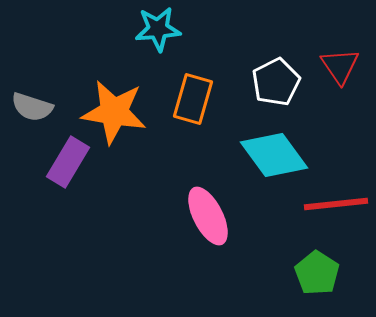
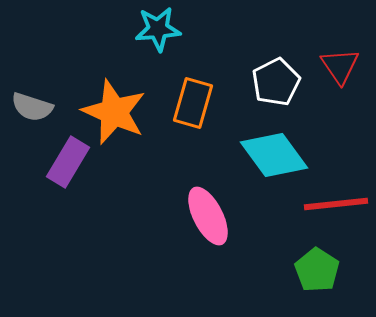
orange rectangle: moved 4 px down
orange star: rotated 14 degrees clockwise
green pentagon: moved 3 px up
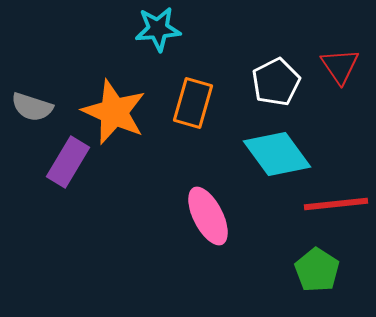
cyan diamond: moved 3 px right, 1 px up
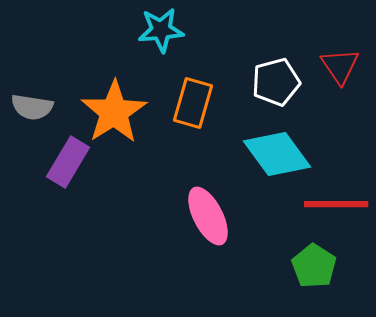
cyan star: moved 3 px right, 1 px down
white pentagon: rotated 12 degrees clockwise
gray semicircle: rotated 9 degrees counterclockwise
orange star: rotated 16 degrees clockwise
red line: rotated 6 degrees clockwise
green pentagon: moved 3 px left, 4 px up
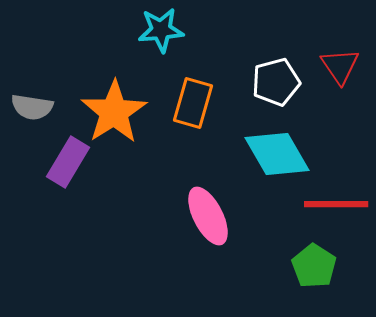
cyan diamond: rotated 6 degrees clockwise
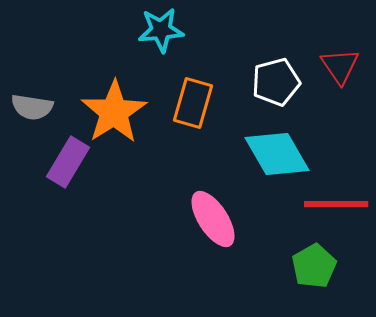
pink ellipse: moved 5 px right, 3 px down; rotated 6 degrees counterclockwise
green pentagon: rotated 9 degrees clockwise
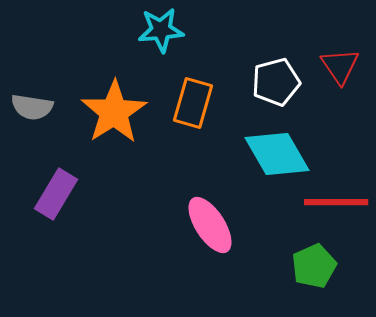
purple rectangle: moved 12 px left, 32 px down
red line: moved 2 px up
pink ellipse: moved 3 px left, 6 px down
green pentagon: rotated 6 degrees clockwise
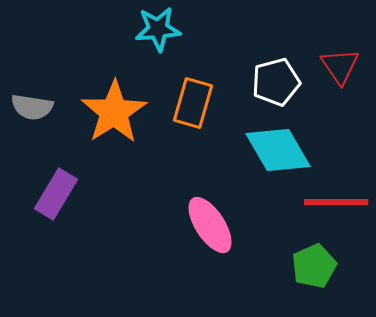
cyan star: moved 3 px left, 1 px up
cyan diamond: moved 1 px right, 4 px up
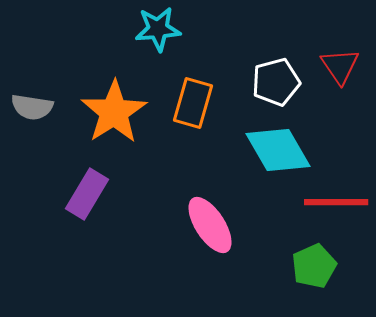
purple rectangle: moved 31 px right
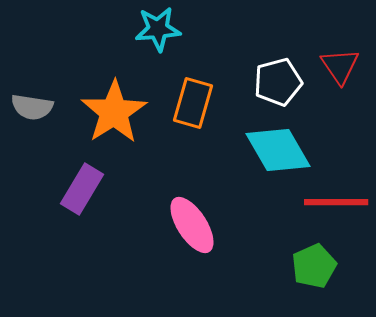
white pentagon: moved 2 px right
purple rectangle: moved 5 px left, 5 px up
pink ellipse: moved 18 px left
